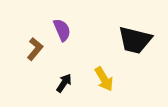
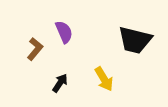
purple semicircle: moved 2 px right, 2 px down
black arrow: moved 4 px left
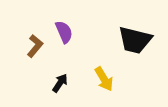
brown L-shape: moved 3 px up
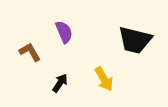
brown L-shape: moved 5 px left, 6 px down; rotated 70 degrees counterclockwise
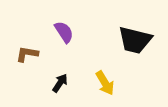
purple semicircle: rotated 10 degrees counterclockwise
brown L-shape: moved 3 px left, 2 px down; rotated 50 degrees counterclockwise
yellow arrow: moved 1 px right, 4 px down
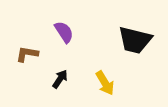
black arrow: moved 4 px up
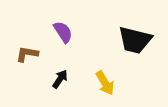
purple semicircle: moved 1 px left
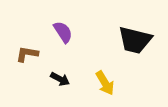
black arrow: rotated 84 degrees clockwise
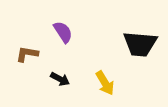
black trapezoid: moved 5 px right, 4 px down; rotated 9 degrees counterclockwise
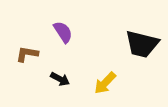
black trapezoid: moved 2 px right; rotated 9 degrees clockwise
yellow arrow: rotated 75 degrees clockwise
